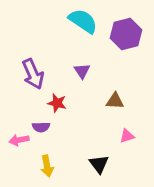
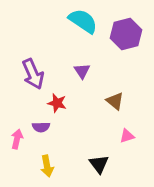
brown triangle: rotated 36 degrees clockwise
pink arrow: moved 2 px left, 1 px up; rotated 114 degrees clockwise
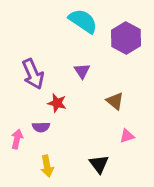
purple hexagon: moved 4 px down; rotated 16 degrees counterclockwise
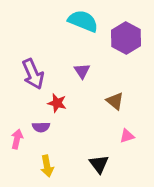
cyan semicircle: rotated 12 degrees counterclockwise
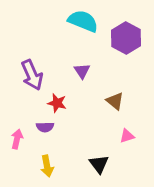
purple arrow: moved 1 px left, 1 px down
purple semicircle: moved 4 px right
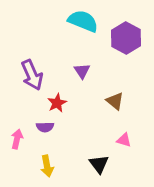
red star: rotated 30 degrees clockwise
pink triangle: moved 3 px left, 4 px down; rotated 35 degrees clockwise
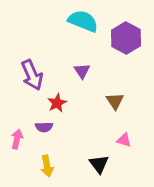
brown triangle: rotated 18 degrees clockwise
purple semicircle: moved 1 px left
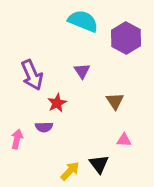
pink triangle: rotated 14 degrees counterclockwise
yellow arrow: moved 23 px right, 5 px down; rotated 125 degrees counterclockwise
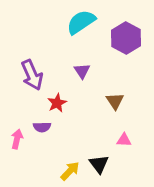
cyan semicircle: moved 2 px left, 1 px down; rotated 56 degrees counterclockwise
purple semicircle: moved 2 px left
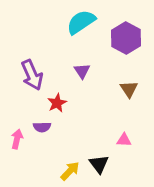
brown triangle: moved 14 px right, 12 px up
